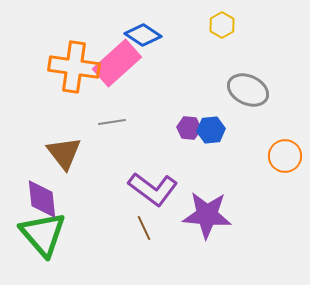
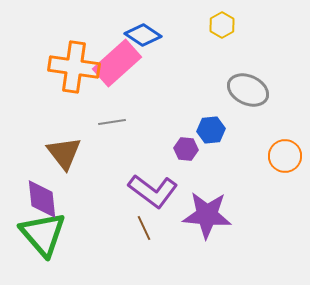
purple hexagon: moved 3 px left, 21 px down
purple L-shape: moved 2 px down
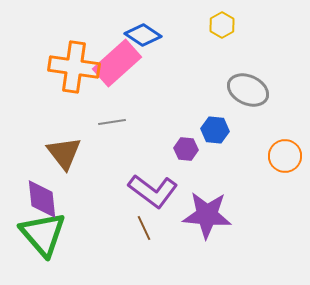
blue hexagon: moved 4 px right; rotated 12 degrees clockwise
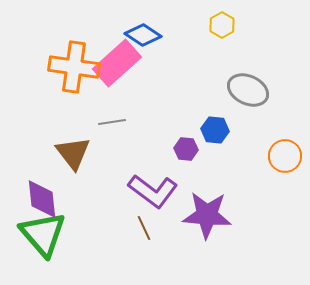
brown triangle: moved 9 px right
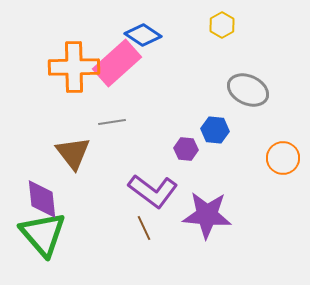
orange cross: rotated 9 degrees counterclockwise
orange circle: moved 2 px left, 2 px down
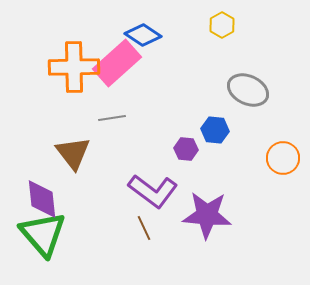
gray line: moved 4 px up
